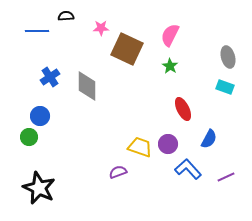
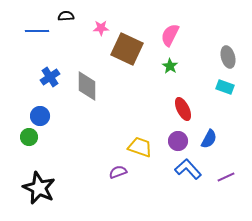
purple circle: moved 10 px right, 3 px up
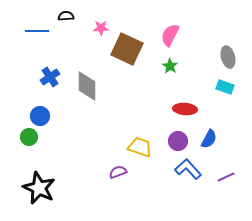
red ellipse: moved 2 px right; rotated 60 degrees counterclockwise
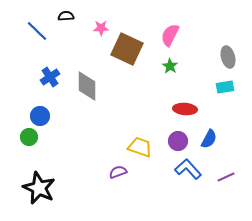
blue line: rotated 45 degrees clockwise
cyan rectangle: rotated 30 degrees counterclockwise
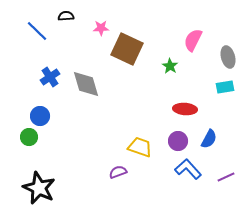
pink semicircle: moved 23 px right, 5 px down
gray diamond: moved 1 px left, 2 px up; rotated 16 degrees counterclockwise
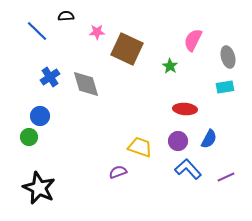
pink star: moved 4 px left, 4 px down
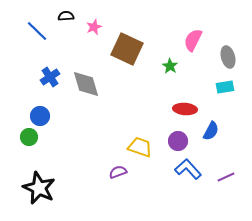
pink star: moved 3 px left, 5 px up; rotated 21 degrees counterclockwise
blue semicircle: moved 2 px right, 8 px up
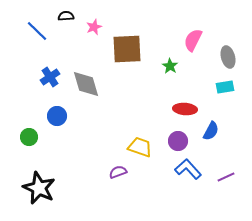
brown square: rotated 28 degrees counterclockwise
blue circle: moved 17 px right
